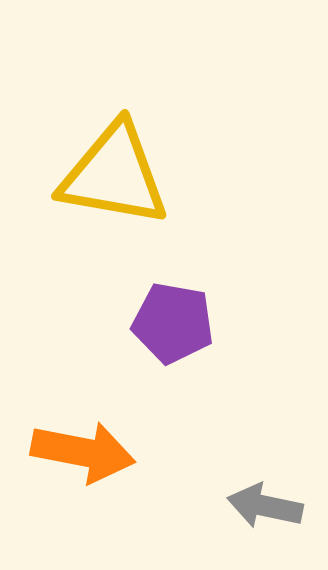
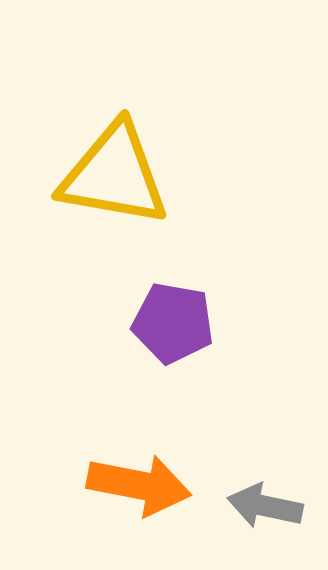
orange arrow: moved 56 px right, 33 px down
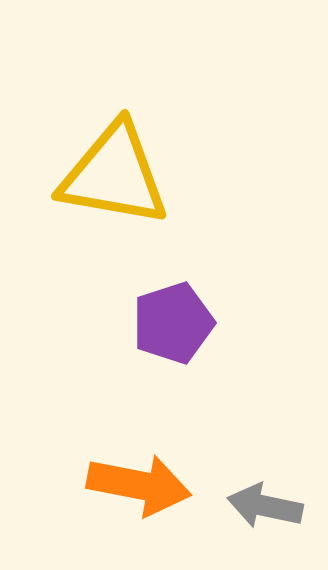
purple pentagon: rotated 28 degrees counterclockwise
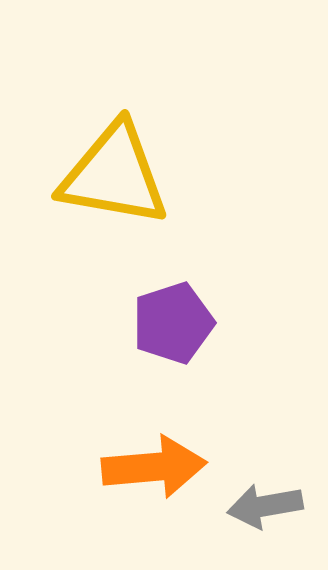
orange arrow: moved 15 px right, 18 px up; rotated 16 degrees counterclockwise
gray arrow: rotated 22 degrees counterclockwise
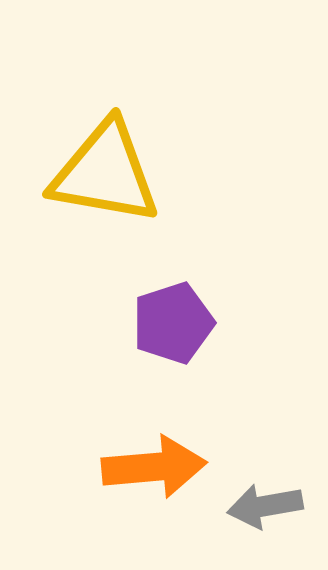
yellow triangle: moved 9 px left, 2 px up
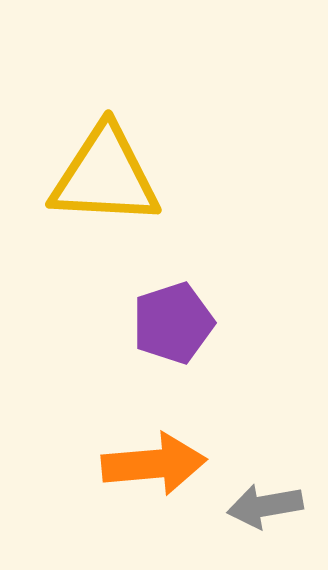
yellow triangle: moved 3 px down; rotated 7 degrees counterclockwise
orange arrow: moved 3 px up
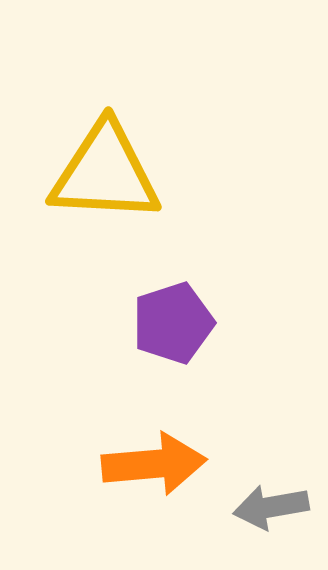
yellow triangle: moved 3 px up
gray arrow: moved 6 px right, 1 px down
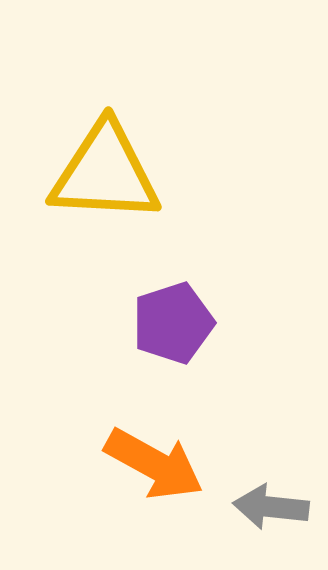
orange arrow: rotated 34 degrees clockwise
gray arrow: rotated 16 degrees clockwise
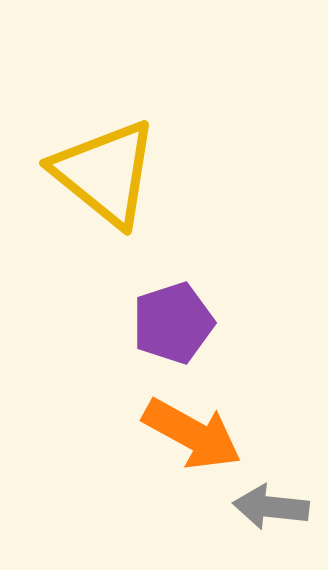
yellow triangle: rotated 36 degrees clockwise
orange arrow: moved 38 px right, 30 px up
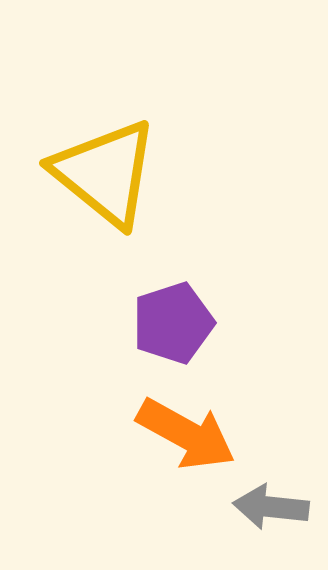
orange arrow: moved 6 px left
